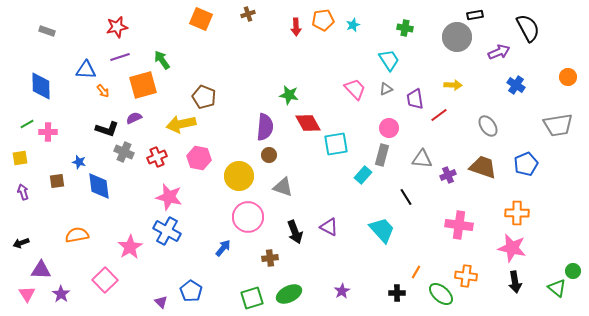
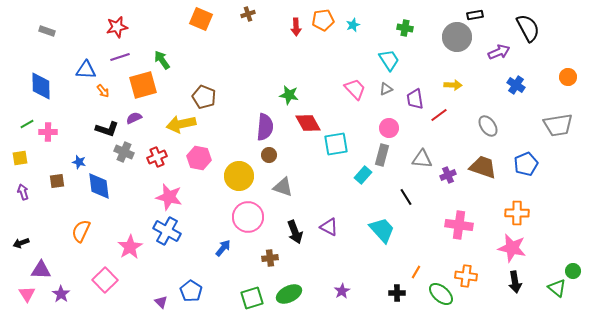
orange semicircle at (77, 235): moved 4 px right, 4 px up; rotated 55 degrees counterclockwise
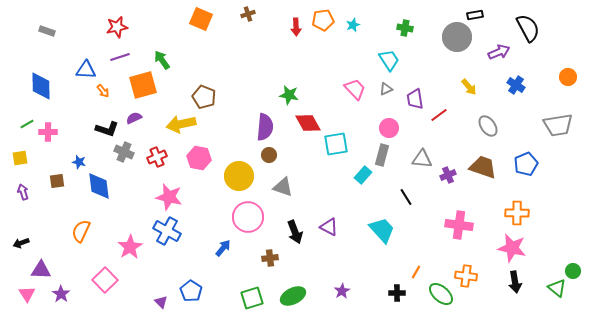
yellow arrow at (453, 85): moved 16 px right, 2 px down; rotated 48 degrees clockwise
green ellipse at (289, 294): moved 4 px right, 2 px down
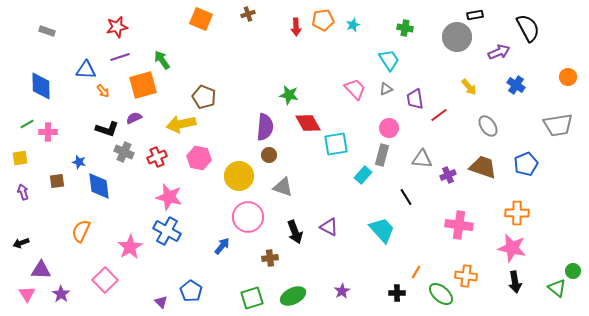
blue arrow at (223, 248): moved 1 px left, 2 px up
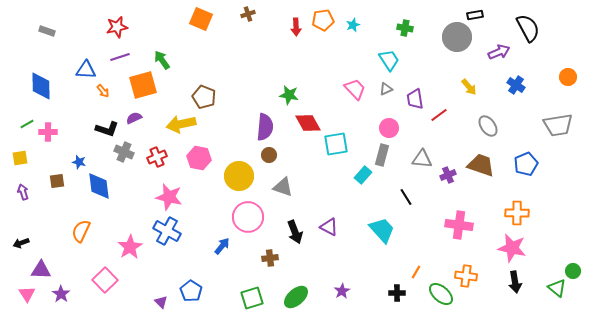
brown trapezoid at (483, 167): moved 2 px left, 2 px up
green ellipse at (293, 296): moved 3 px right, 1 px down; rotated 15 degrees counterclockwise
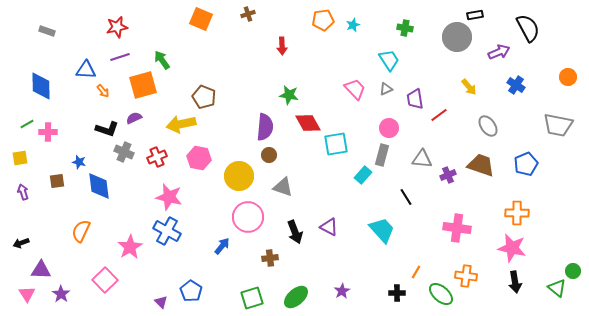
red arrow at (296, 27): moved 14 px left, 19 px down
gray trapezoid at (558, 125): rotated 20 degrees clockwise
pink cross at (459, 225): moved 2 px left, 3 px down
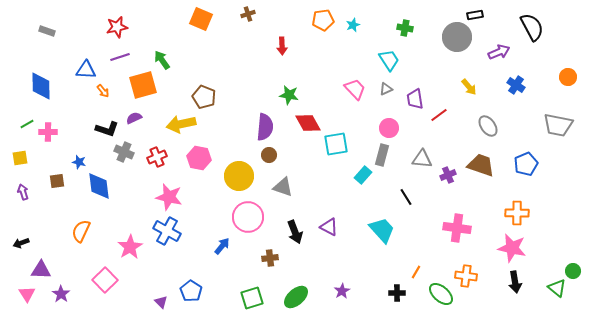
black semicircle at (528, 28): moved 4 px right, 1 px up
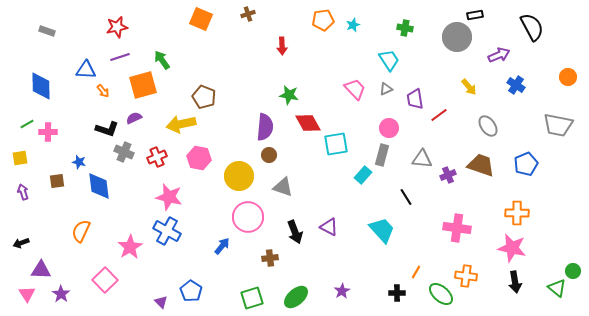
purple arrow at (499, 52): moved 3 px down
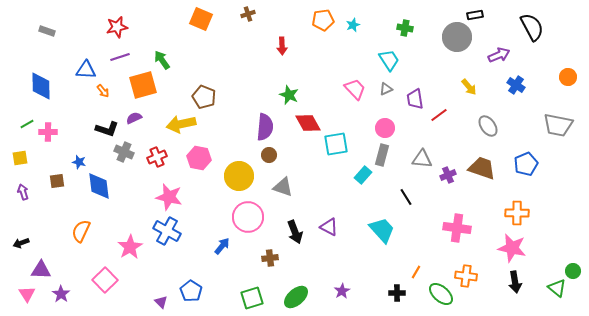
green star at (289, 95): rotated 12 degrees clockwise
pink circle at (389, 128): moved 4 px left
brown trapezoid at (481, 165): moved 1 px right, 3 px down
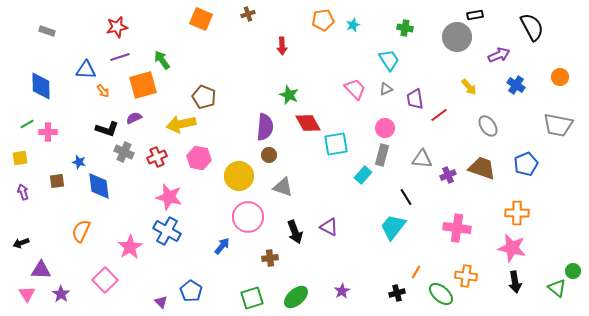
orange circle at (568, 77): moved 8 px left
cyan trapezoid at (382, 230): moved 11 px right, 3 px up; rotated 100 degrees counterclockwise
black cross at (397, 293): rotated 14 degrees counterclockwise
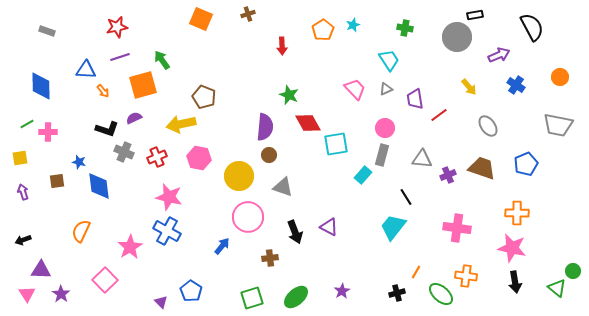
orange pentagon at (323, 20): moved 10 px down; rotated 25 degrees counterclockwise
black arrow at (21, 243): moved 2 px right, 3 px up
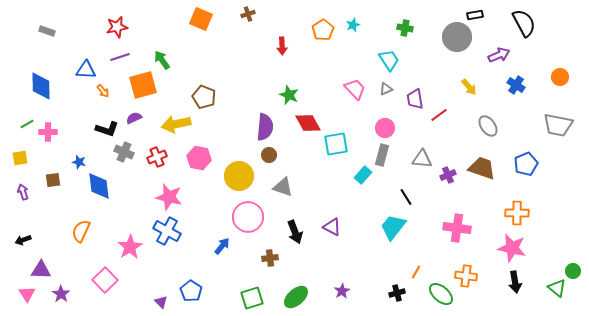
black semicircle at (532, 27): moved 8 px left, 4 px up
yellow arrow at (181, 124): moved 5 px left
brown square at (57, 181): moved 4 px left, 1 px up
purple triangle at (329, 227): moved 3 px right
